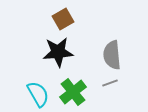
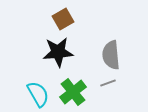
gray semicircle: moved 1 px left
gray line: moved 2 px left
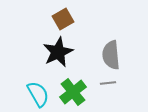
black star: rotated 20 degrees counterclockwise
gray line: rotated 14 degrees clockwise
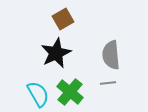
black star: moved 2 px left, 1 px down
green cross: moved 3 px left; rotated 12 degrees counterclockwise
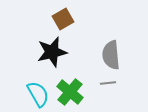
black star: moved 4 px left, 1 px up; rotated 12 degrees clockwise
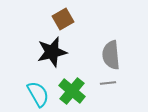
green cross: moved 2 px right, 1 px up
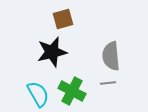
brown square: rotated 15 degrees clockwise
gray semicircle: moved 1 px down
green cross: rotated 12 degrees counterclockwise
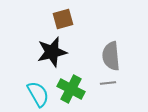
green cross: moved 1 px left, 2 px up
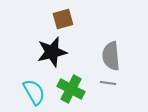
gray line: rotated 14 degrees clockwise
cyan semicircle: moved 4 px left, 2 px up
